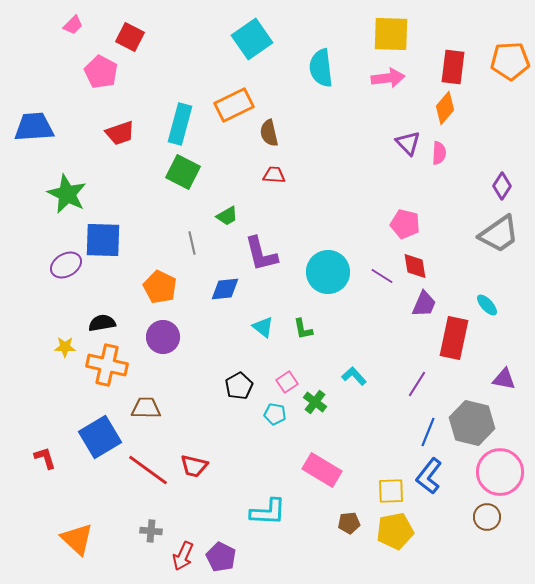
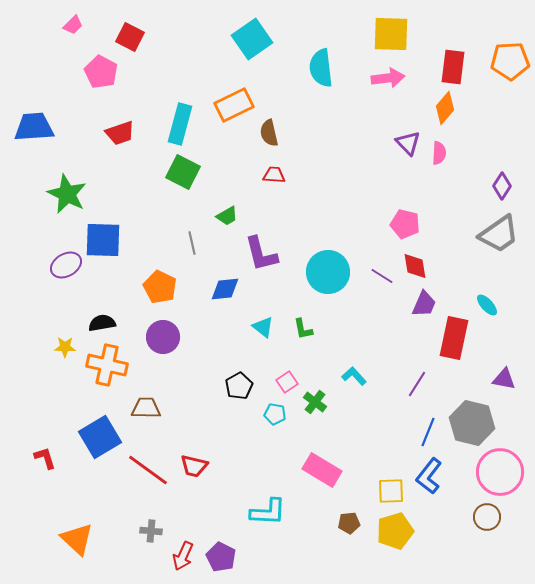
yellow pentagon at (395, 531): rotated 6 degrees counterclockwise
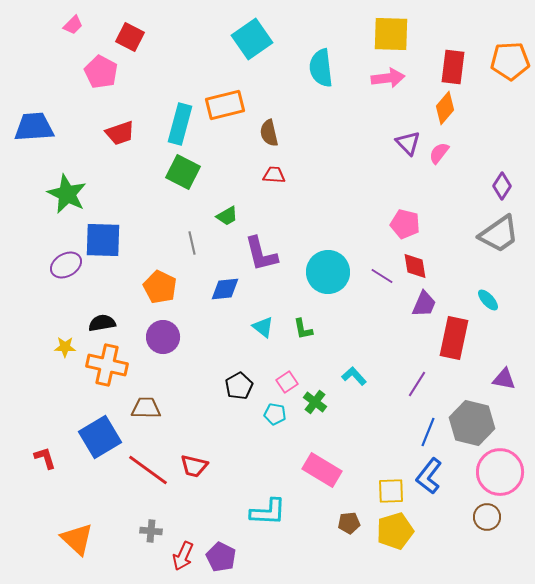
orange rectangle at (234, 105): moved 9 px left; rotated 12 degrees clockwise
pink semicircle at (439, 153): rotated 145 degrees counterclockwise
cyan ellipse at (487, 305): moved 1 px right, 5 px up
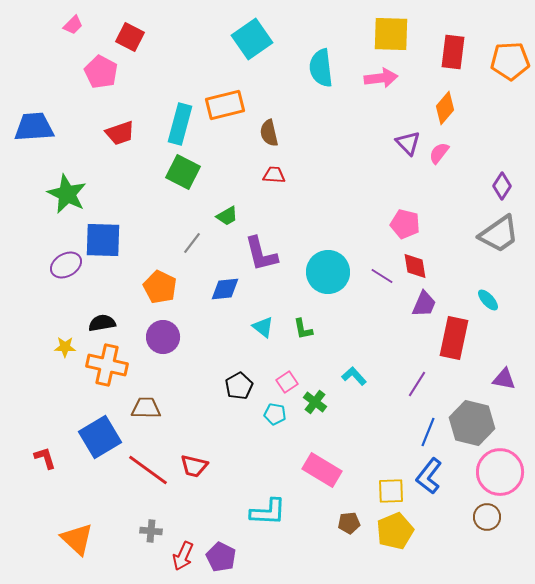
red rectangle at (453, 67): moved 15 px up
pink arrow at (388, 78): moved 7 px left
gray line at (192, 243): rotated 50 degrees clockwise
yellow pentagon at (395, 531): rotated 6 degrees counterclockwise
